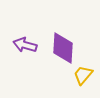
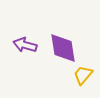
purple diamond: rotated 12 degrees counterclockwise
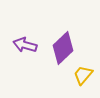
purple diamond: rotated 56 degrees clockwise
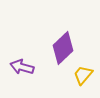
purple arrow: moved 3 px left, 22 px down
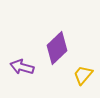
purple diamond: moved 6 px left
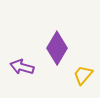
purple diamond: rotated 16 degrees counterclockwise
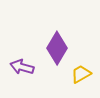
yellow trapezoid: moved 2 px left, 1 px up; rotated 20 degrees clockwise
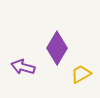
purple arrow: moved 1 px right
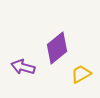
purple diamond: rotated 20 degrees clockwise
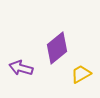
purple arrow: moved 2 px left, 1 px down
